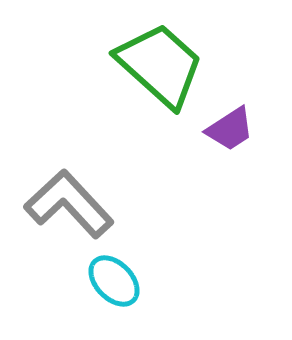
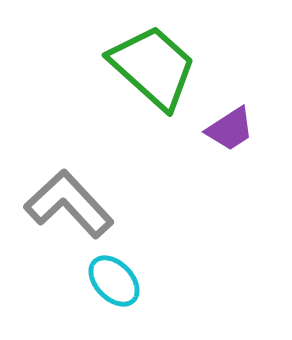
green trapezoid: moved 7 px left, 2 px down
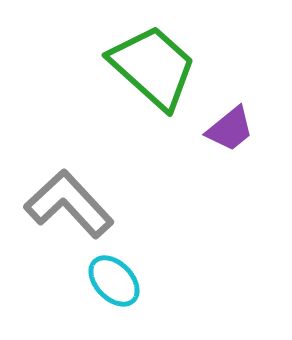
purple trapezoid: rotated 6 degrees counterclockwise
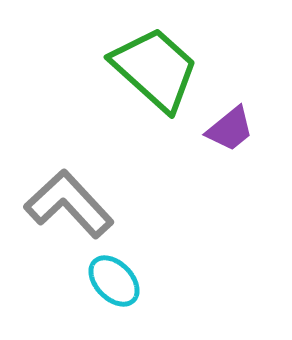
green trapezoid: moved 2 px right, 2 px down
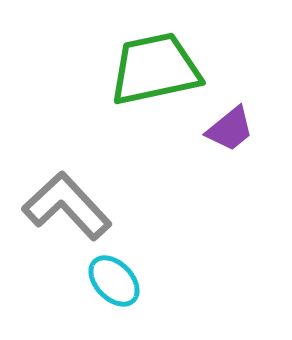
green trapezoid: rotated 54 degrees counterclockwise
gray L-shape: moved 2 px left, 2 px down
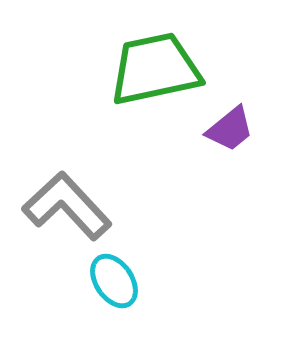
cyan ellipse: rotated 10 degrees clockwise
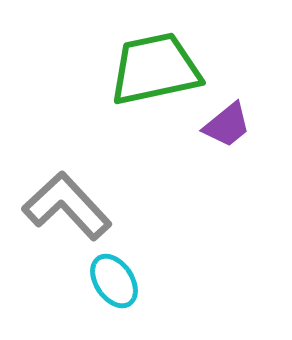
purple trapezoid: moved 3 px left, 4 px up
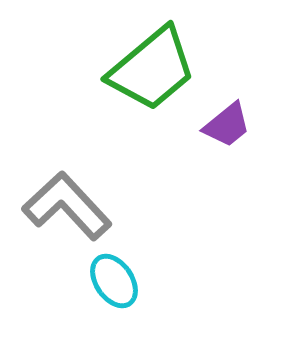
green trapezoid: moved 3 px left; rotated 152 degrees clockwise
